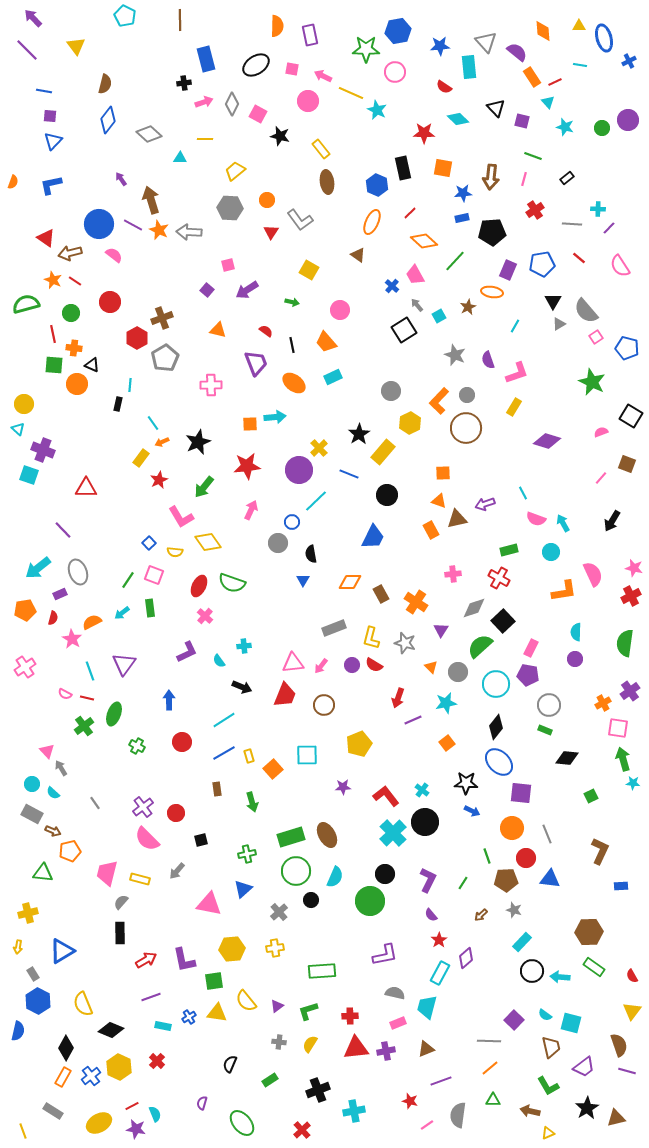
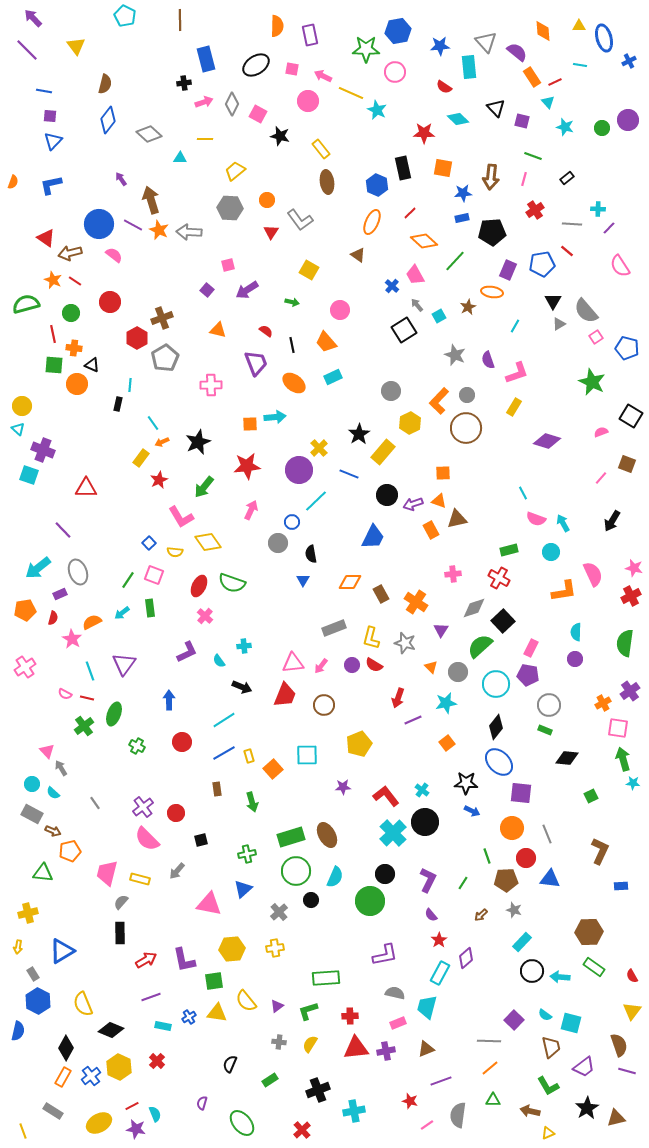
red line at (579, 258): moved 12 px left, 7 px up
yellow circle at (24, 404): moved 2 px left, 2 px down
purple arrow at (485, 504): moved 72 px left
green rectangle at (322, 971): moved 4 px right, 7 px down
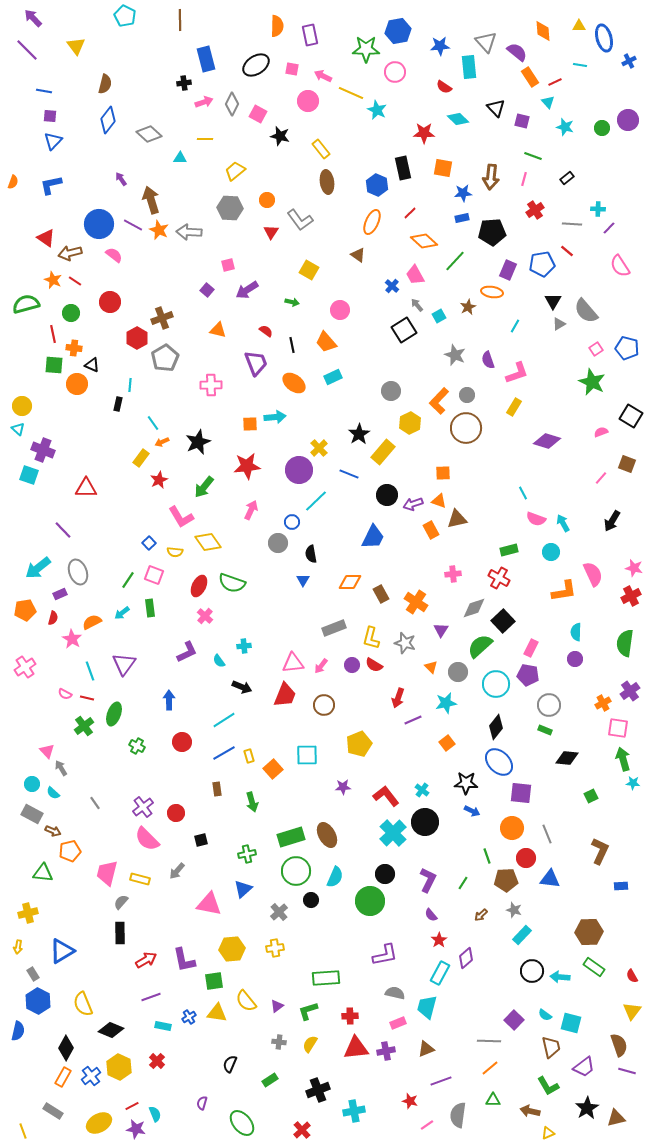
orange rectangle at (532, 77): moved 2 px left
pink square at (596, 337): moved 12 px down
cyan rectangle at (522, 942): moved 7 px up
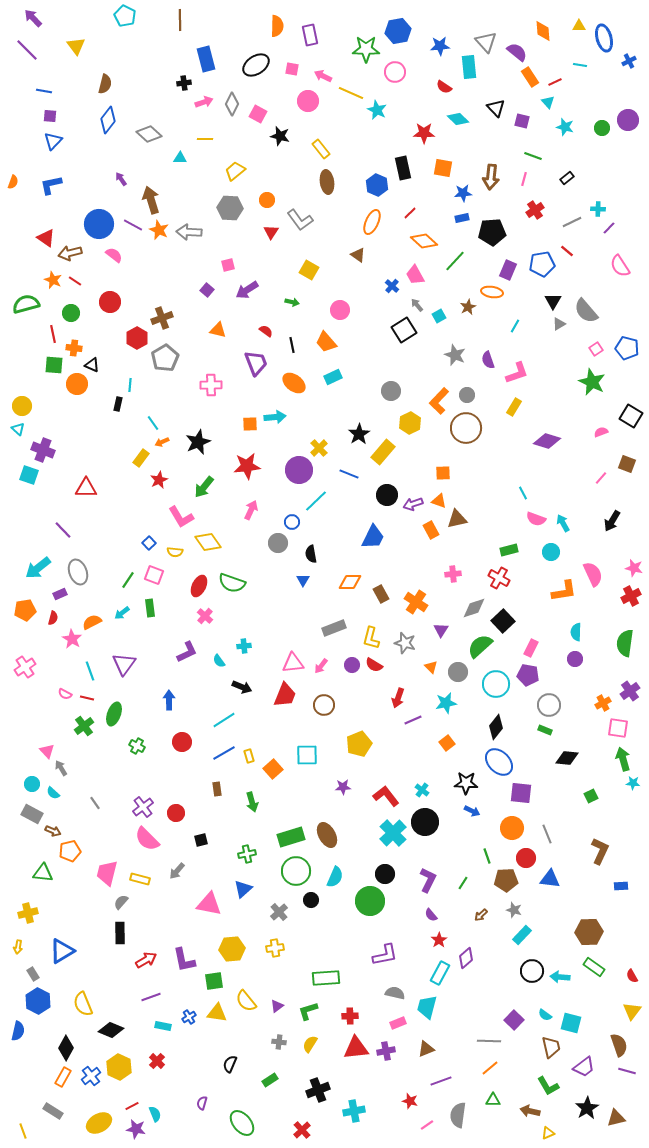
gray line at (572, 224): moved 2 px up; rotated 30 degrees counterclockwise
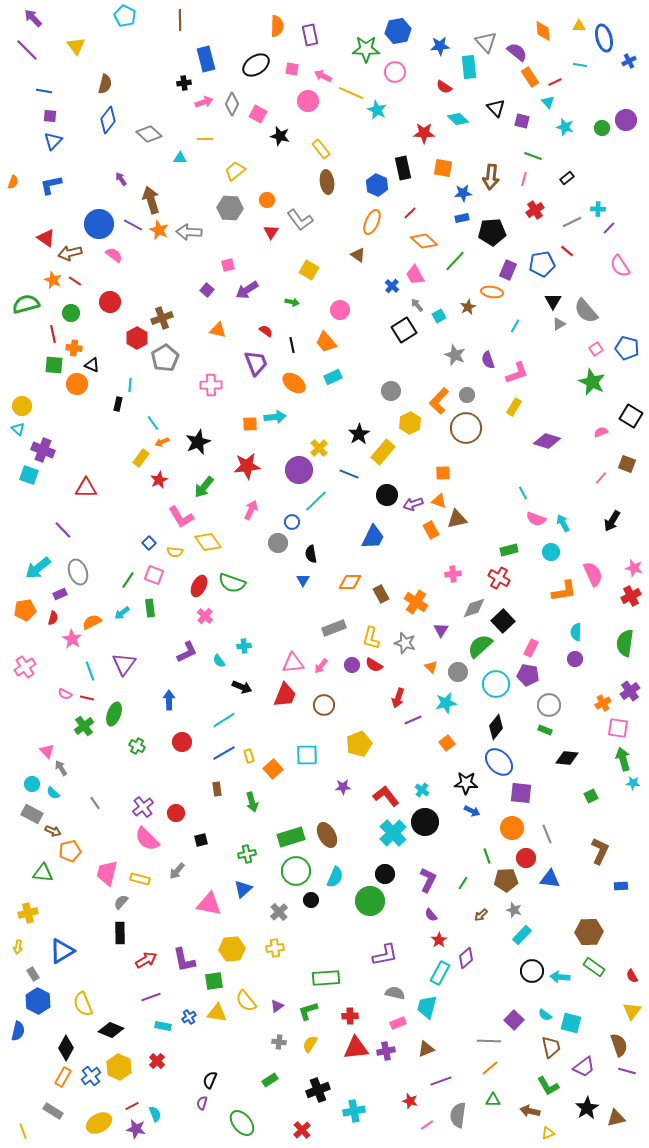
purple circle at (628, 120): moved 2 px left
black semicircle at (230, 1064): moved 20 px left, 16 px down
